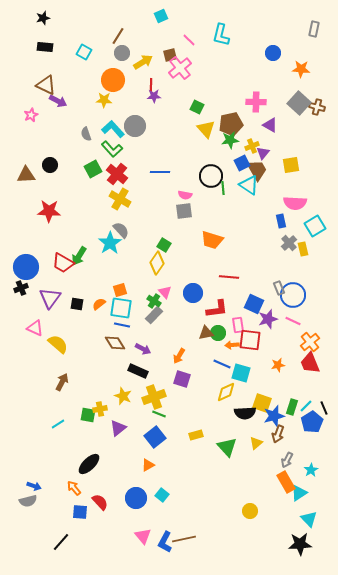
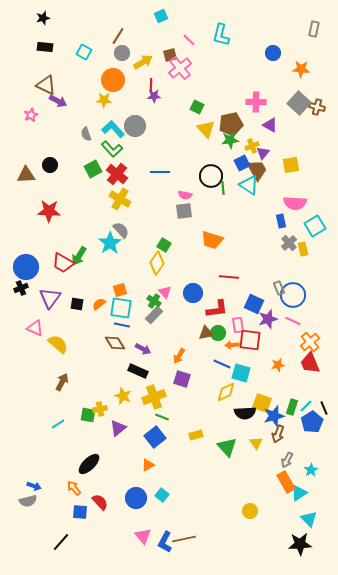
green line at (159, 414): moved 3 px right, 3 px down
yellow triangle at (256, 443): rotated 24 degrees counterclockwise
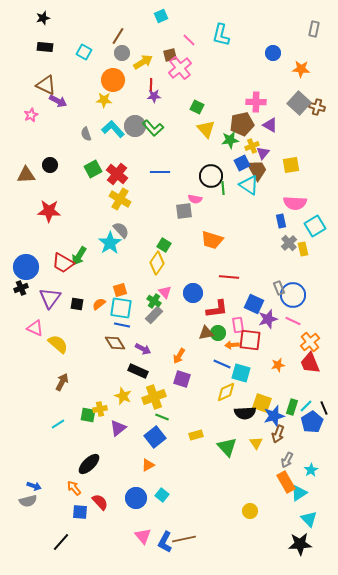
brown pentagon at (231, 124): moved 11 px right
green L-shape at (112, 149): moved 41 px right, 21 px up
pink semicircle at (185, 195): moved 10 px right, 4 px down
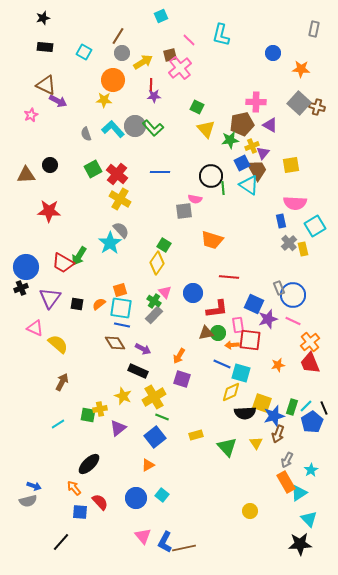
yellow diamond at (226, 392): moved 5 px right
yellow cross at (154, 397): rotated 10 degrees counterclockwise
brown line at (184, 539): moved 9 px down
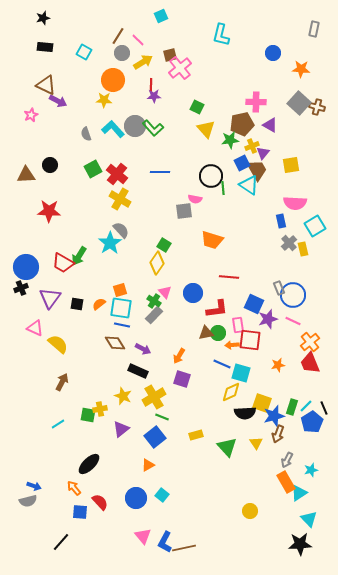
pink line at (189, 40): moved 51 px left
purple triangle at (118, 428): moved 3 px right, 1 px down
cyan star at (311, 470): rotated 16 degrees clockwise
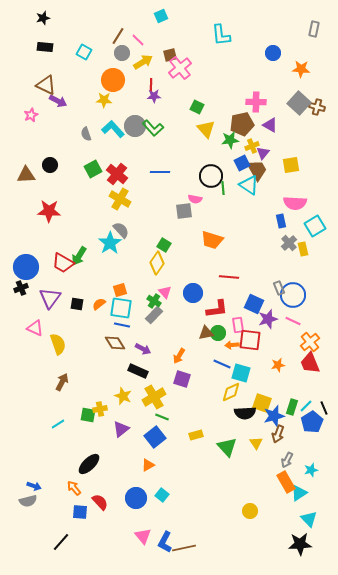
cyan L-shape at (221, 35): rotated 20 degrees counterclockwise
yellow semicircle at (58, 344): rotated 30 degrees clockwise
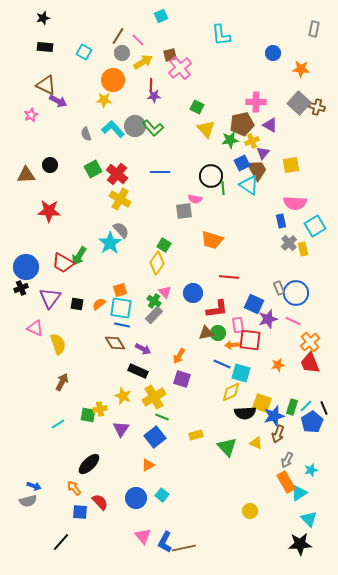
yellow cross at (252, 146): moved 5 px up
blue circle at (293, 295): moved 3 px right, 2 px up
purple triangle at (121, 429): rotated 18 degrees counterclockwise
yellow triangle at (256, 443): rotated 32 degrees counterclockwise
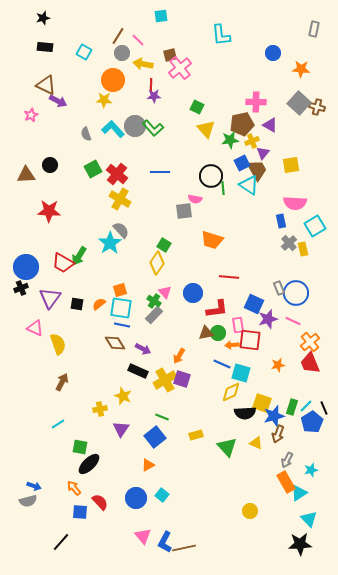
cyan square at (161, 16): rotated 16 degrees clockwise
yellow arrow at (143, 62): moved 2 px down; rotated 138 degrees counterclockwise
yellow cross at (154, 397): moved 11 px right, 17 px up
green square at (88, 415): moved 8 px left, 32 px down
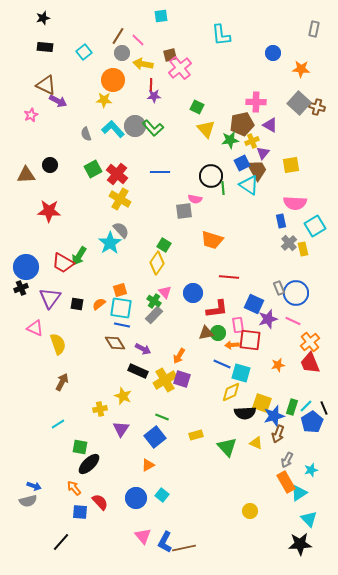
cyan square at (84, 52): rotated 21 degrees clockwise
